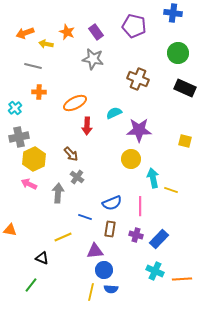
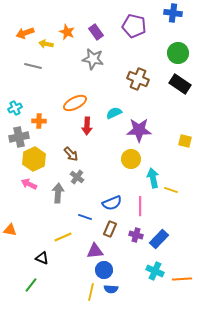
black rectangle at (185, 88): moved 5 px left, 4 px up; rotated 10 degrees clockwise
orange cross at (39, 92): moved 29 px down
cyan cross at (15, 108): rotated 16 degrees clockwise
brown rectangle at (110, 229): rotated 14 degrees clockwise
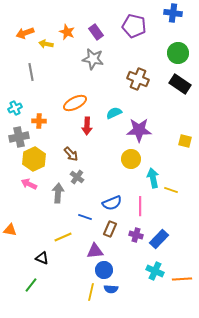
gray line at (33, 66): moved 2 px left, 6 px down; rotated 66 degrees clockwise
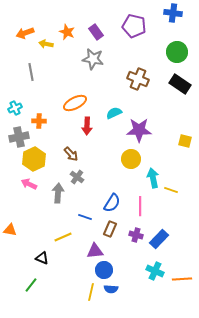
green circle at (178, 53): moved 1 px left, 1 px up
blue semicircle at (112, 203): rotated 36 degrees counterclockwise
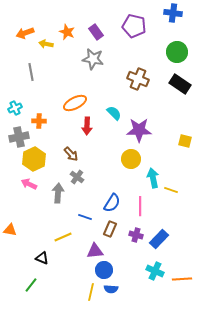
cyan semicircle at (114, 113): rotated 70 degrees clockwise
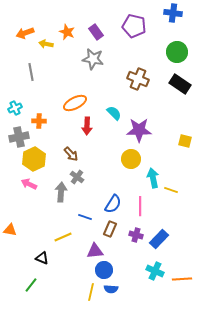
gray arrow at (58, 193): moved 3 px right, 1 px up
blue semicircle at (112, 203): moved 1 px right, 1 px down
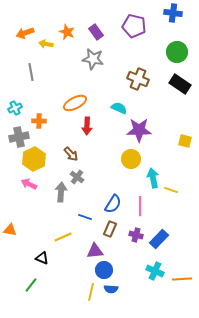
cyan semicircle at (114, 113): moved 5 px right, 5 px up; rotated 21 degrees counterclockwise
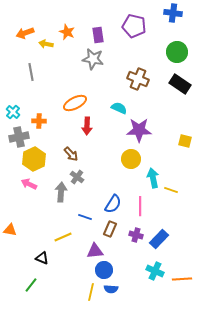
purple rectangle at (96, 32): moved 2 px right, 3 px down; rotated 28 degrees clockwise
cyan cross at (15, 108): moved 2 px left, 4 px down; rotated 24 degrees counterclockwise
